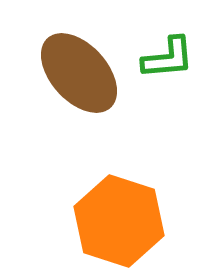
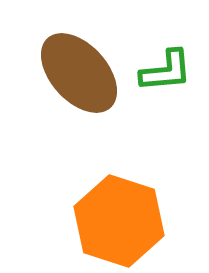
green L-shape: moved 2 px left, 13 px down
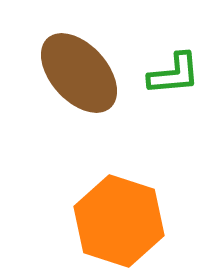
green L-shape: moved 8 px right, 3 px down
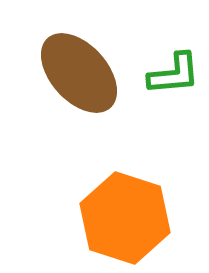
orange hexagon: moved 6 px right, 3 px up
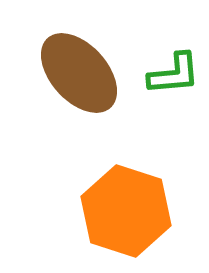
orange hexagon: moved 1 px right, 7 px up
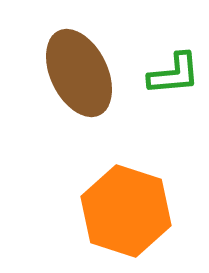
brown ellipse: rotated 16 degrees clockwise
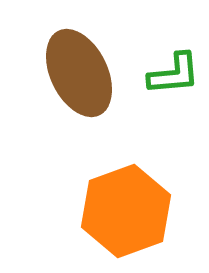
orange hexagon: rotated 22 degrees clockwise
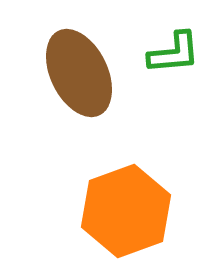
green L-shape: moved 21 px up
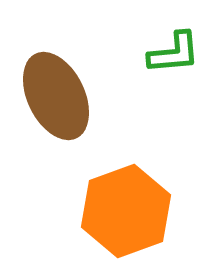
brown ellipse: moved 23 px left, 23 px down
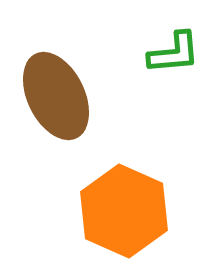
orange hexagon: moved 2 px left; rotated 16 degrees counterclockwise
